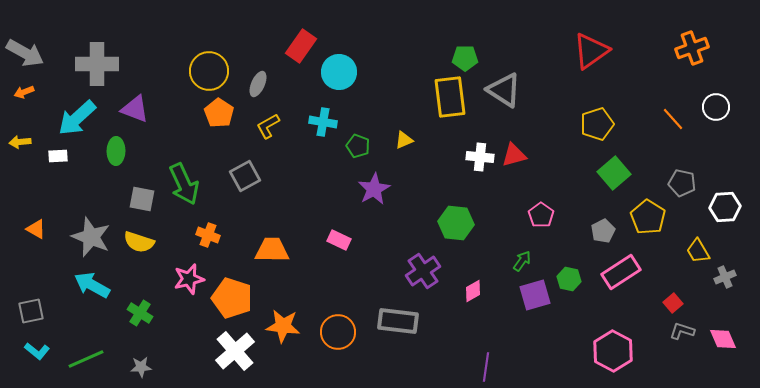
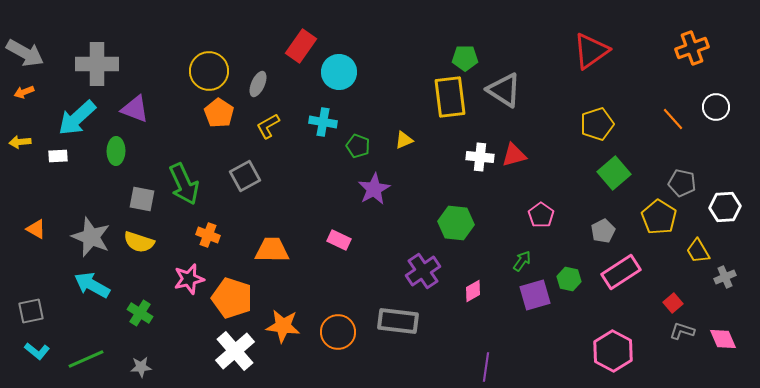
yellow pentagon at (648, 217): moved 11 px right
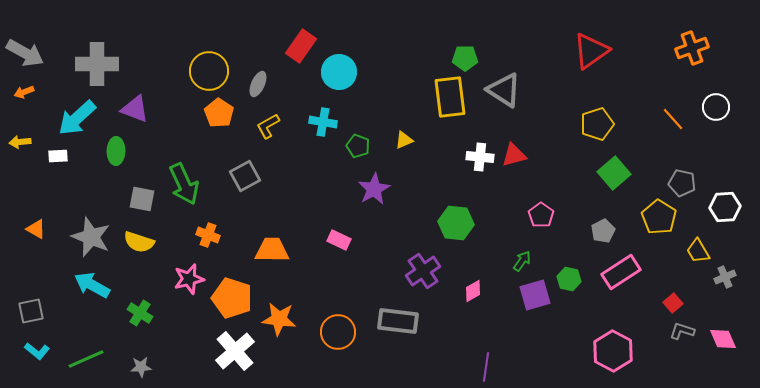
orange star at (283, 326): moved 4 px left, 7 px up
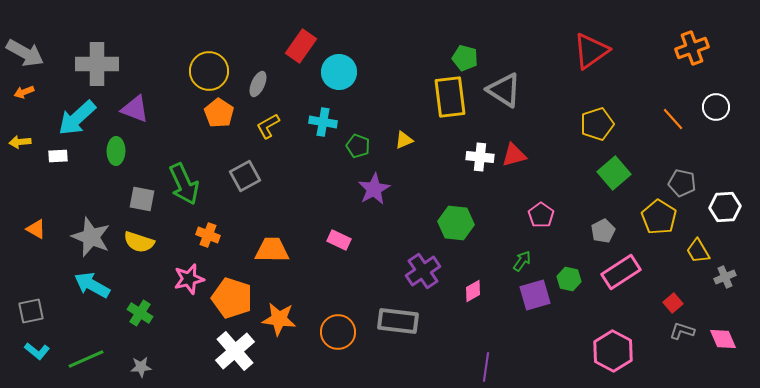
green pentagon at (465, 58): rotated 15 degrees clockwise
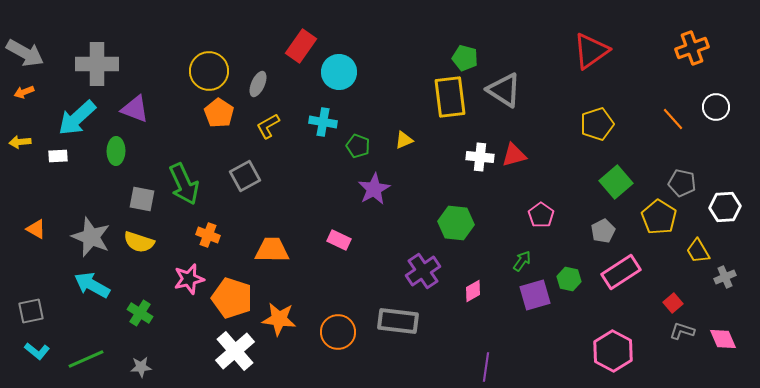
green square at (614, 173): moved 2 px right, 9 px down
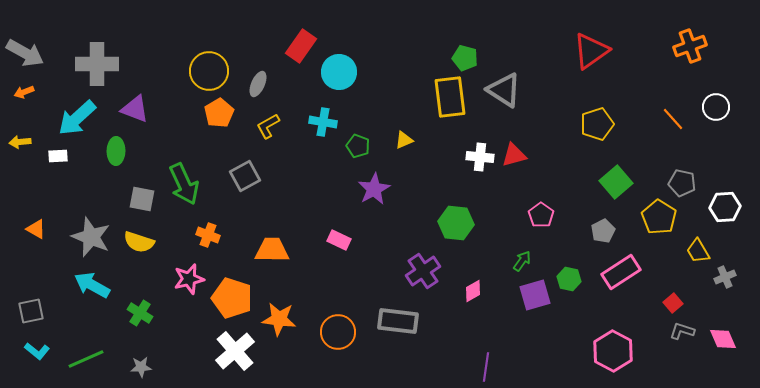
orange cross at (692, 48): moved 2 px left, 2 px up
orange pentagon at (219, 113): rotated 8 degrees clockwise
